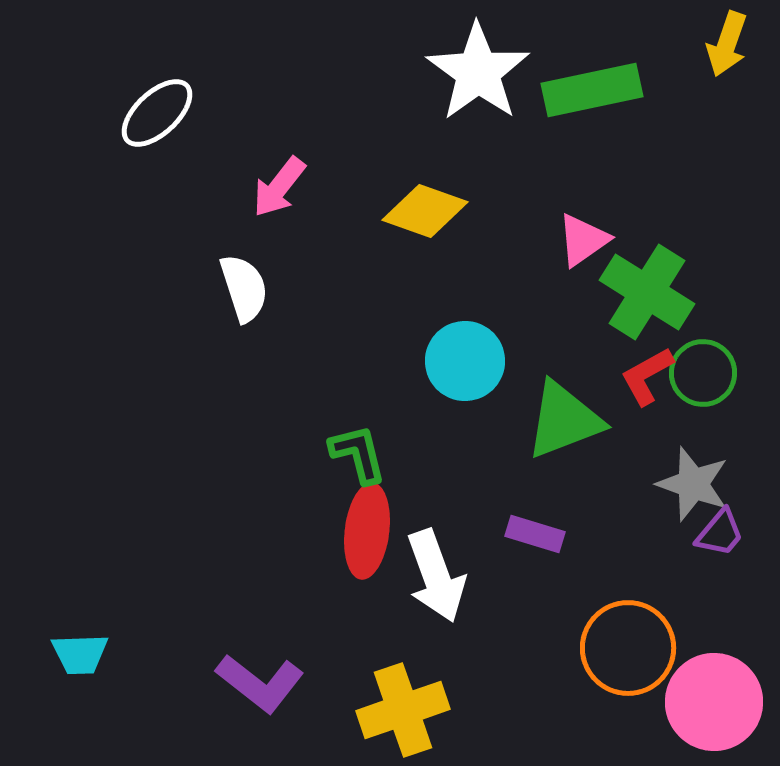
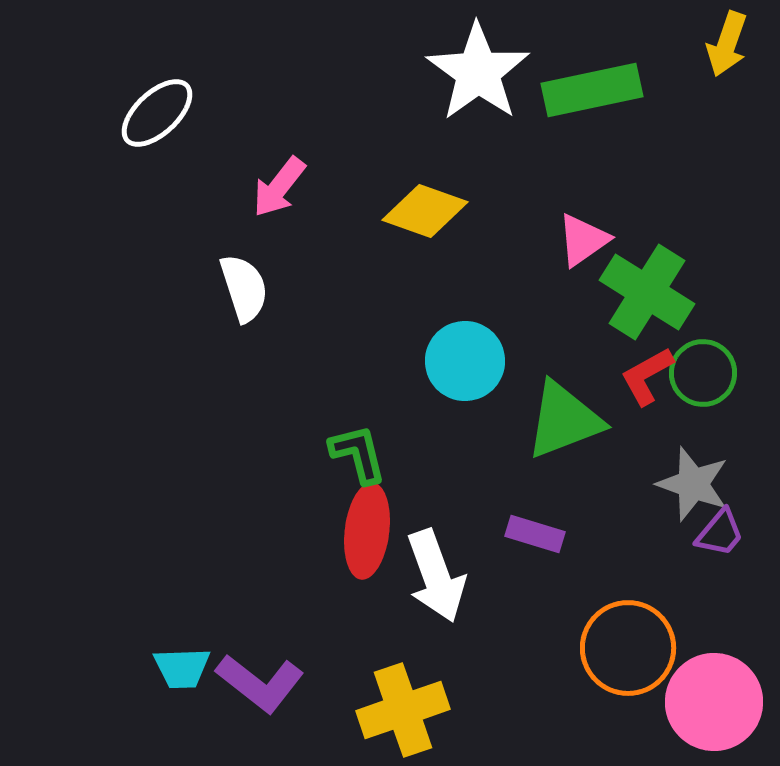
cyan trapezoid: moved 102 px right, 14 px down
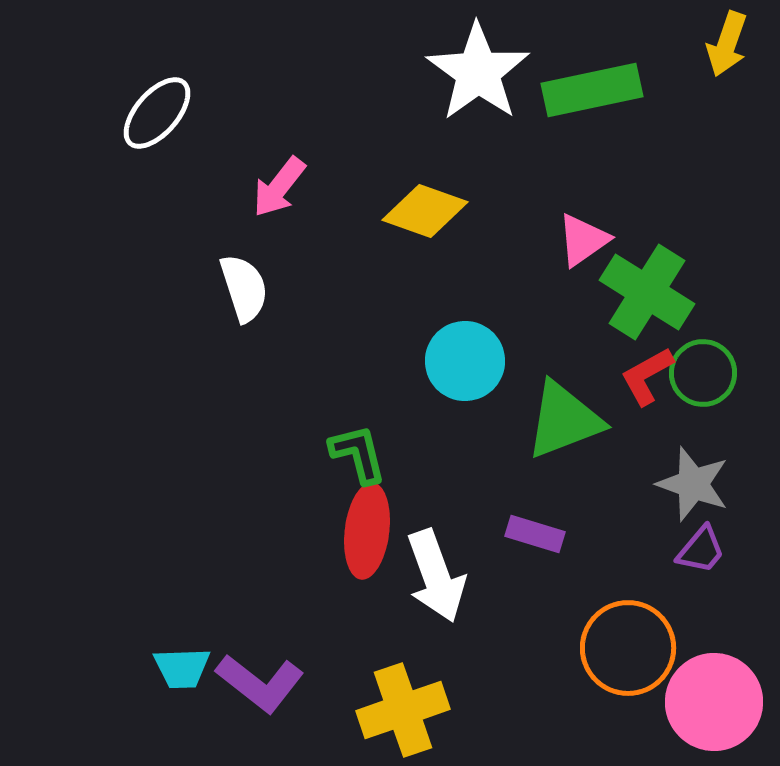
white ellipse: rotated 6 degrees counterclockwise
purple trapezoid: moved 19 px left, 17 px down
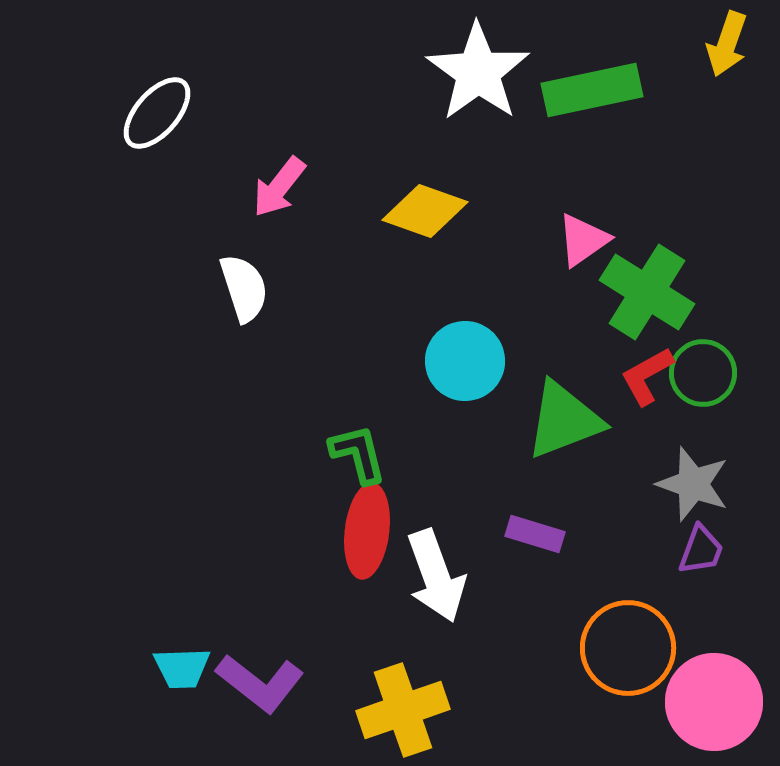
purple trapezoid: rotated 20 degrees counterclockwise
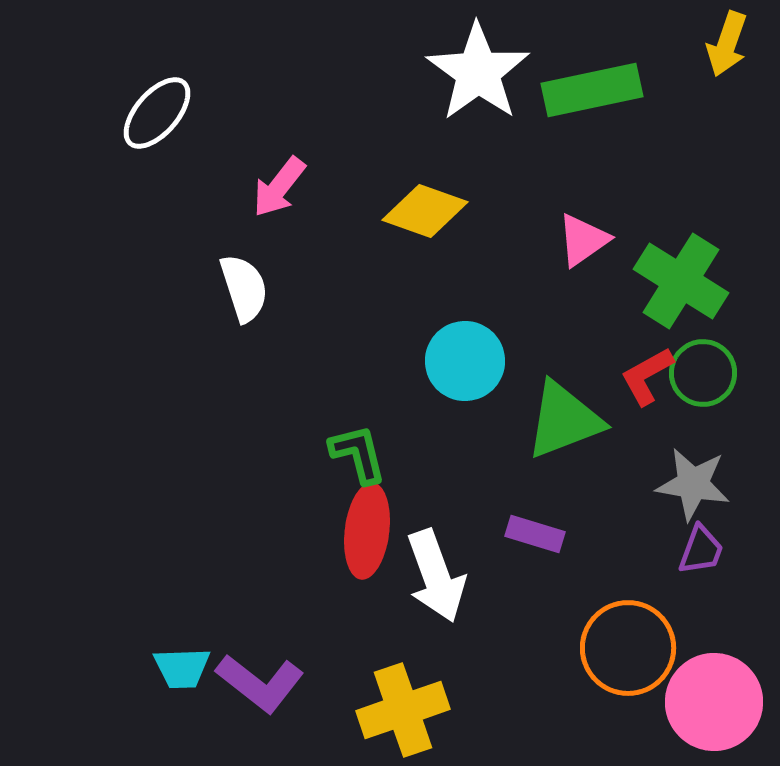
green cross: moved 34 px right, 11 px up
gray star: rotated 10 degrees counterclockwise
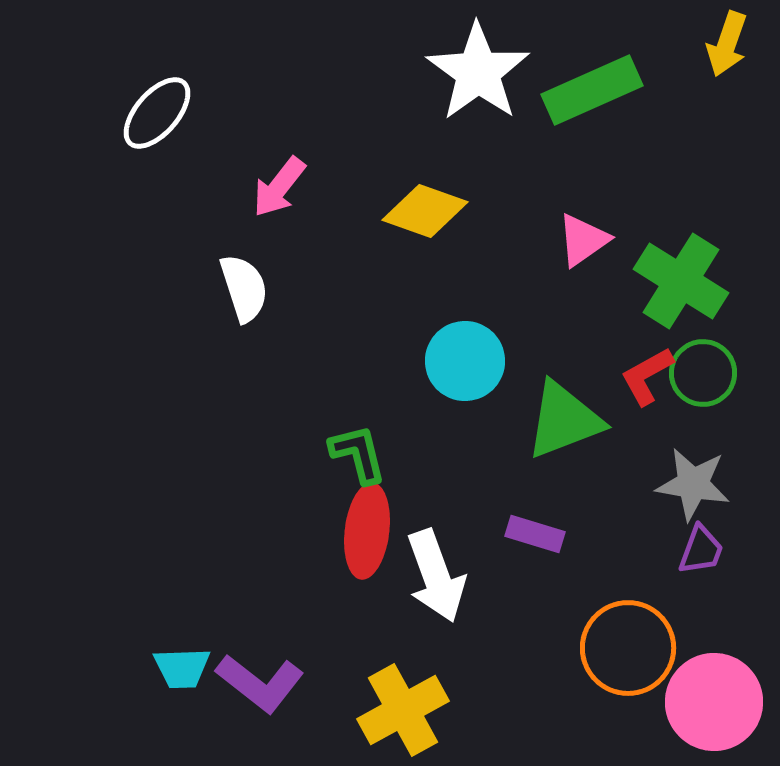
green rectangle: rotated 12 degrees counterclockwise
yellow cross: rotated 10 degrees counterclockwise
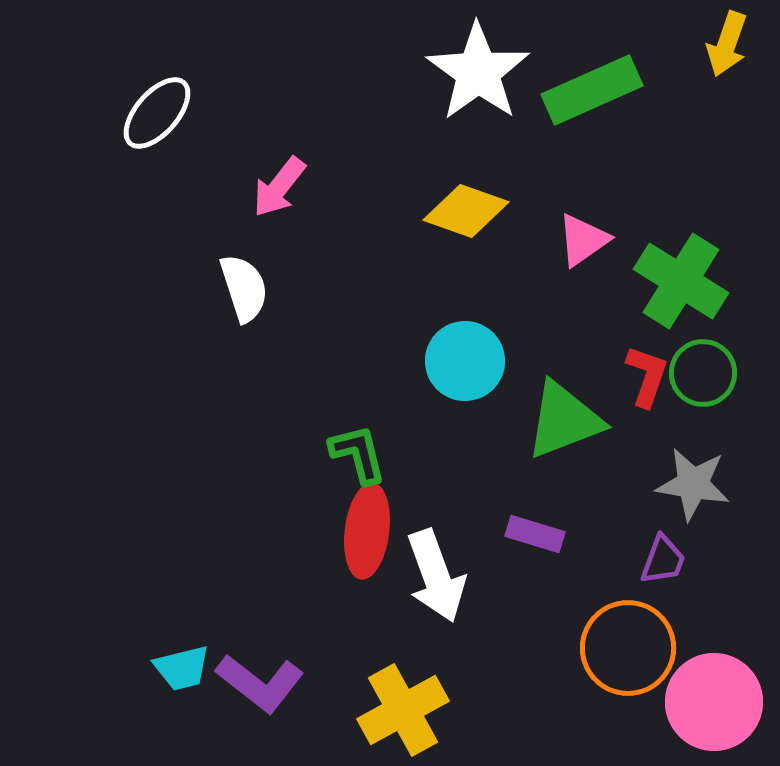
yellow diamond: moved 41 px right
red L-shape: rotated 138 degrees clockwise
purple trapezoid: moved 38 px left, 10 px down
cyan trapezoid: rotated 12 degrees counterclockwise
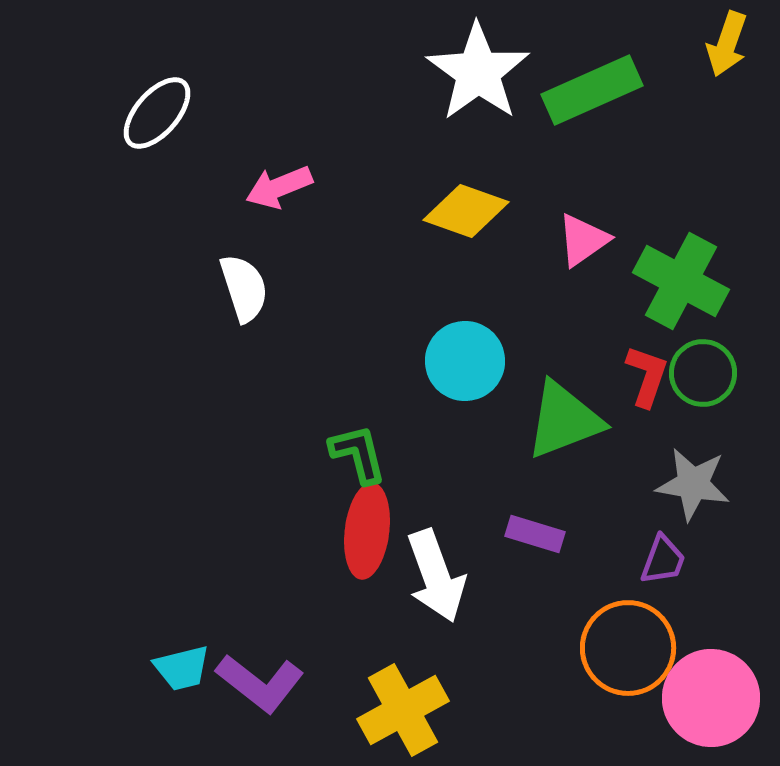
pink arrow: rotated 30 degrees clockwise
green cross: rotated 4 degrees counterclockwise
pink circle: moved 3 px left, 4 px up
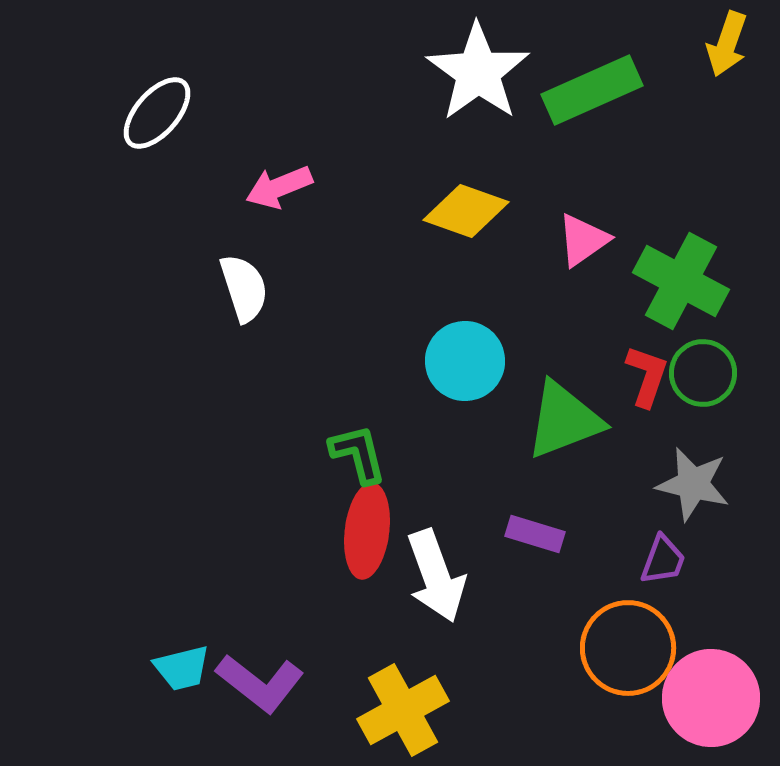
gray star: rotated 4 degrees clockwise
